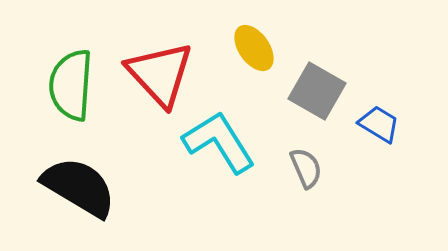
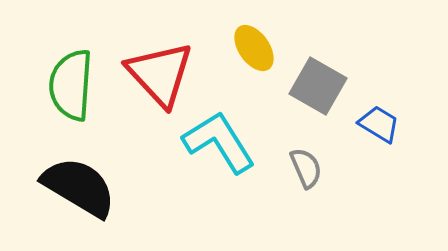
gray square: moved 1 px right, 5 px up
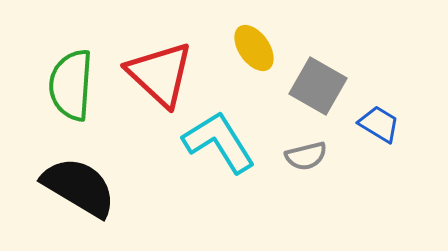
red triangle: rotated 4 degrees counterclockwise
gray semicircle: moved 12 px up; rotated 99 degrees clockwise
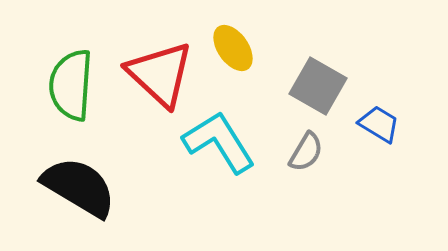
yellow ellipse: moved 21 px left
gray semicircle: moved 4 px up; rotated 45 degrees counterclockwise
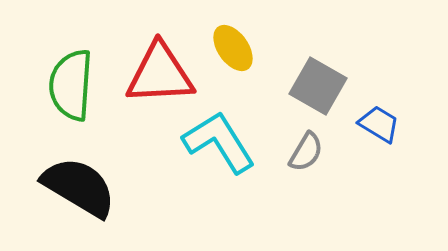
red triangle: rotated 46 degrees counterclockwise
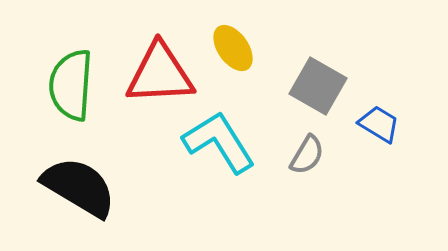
gray semicircle: moved 1 px right, 3 px down
